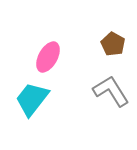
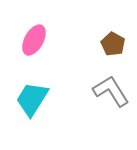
pink ellipse: moved 14 px left, 17 px up
cyan trapezoid: rotated 6 degrees counterclockwise
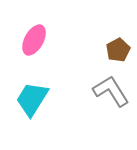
brown pentagon: moved 5 px right, 6 px down; rotated 15 degrees clockwise
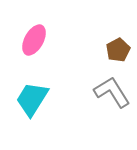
gray L-shape: moved 1 px right, 1 px down
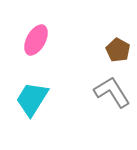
pink ellipse: moved 2 px right
brown pentagon: rotated 15 degrees counterclockwise
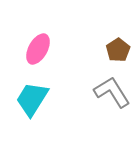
pink ellipse: moved 2 px right, 9 px down
brown pentagon: rotated 10 degrees clockwise
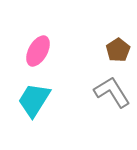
pink ellipse: moved 2 px down
cyan trapezoid: moved 2 px right, 1 px down
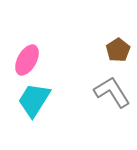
pink ellipse: moved 11 px left, 9 px down
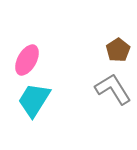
gray L-shape: moved 1 px right, 3 px up
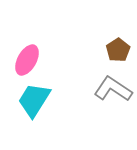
gray L-shape: rotated 24 degrees counterclockwise
